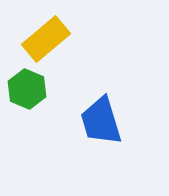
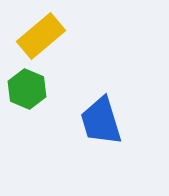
yellow rectangle: moved 5 px left, 3 px up
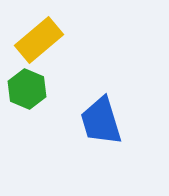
yellow rectangle: moved 2 px left, 4 px down
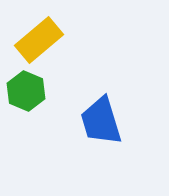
green hexagon: moved 1 px left, 2 px down
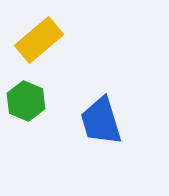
green hexagon: moved 10 px down
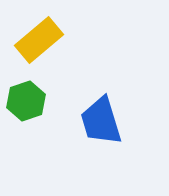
green hexagon: rotated 18 degrees clockwise
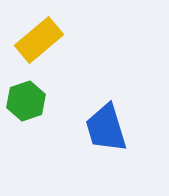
blue trapezoid: moved 5 px right, 7 px down
